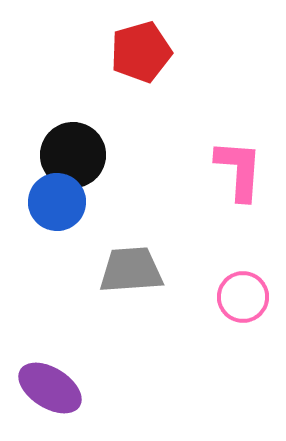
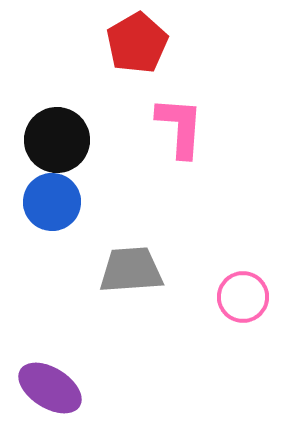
red pentagon: moved 4 px left, 9 px up; rotated 14 degrees counterclockwise
black circle: moved 16 px left, 15 px up
pink L-shape: moved 59 px left, 43 px up
blue circle: moved 5 px left
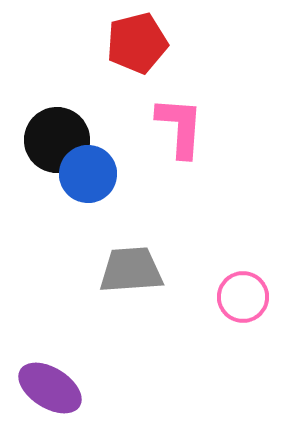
red pentagon: rotated 16 degrees clockwise
blue circle: moved 36 px right, 28 px up
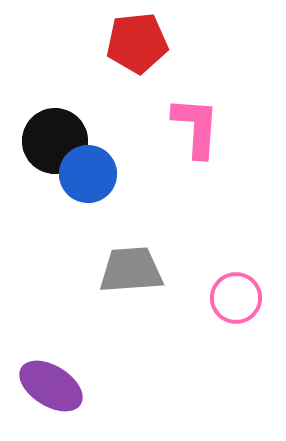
red pentagon: rotated 8 degrees clockwise
pink L-shape: moved 16 px right
black circle: moved 2 px left, 1 px down
pink circle: moved 7 px left, 1 px down
purple ellipse: moved 1 px right, 2 px up
